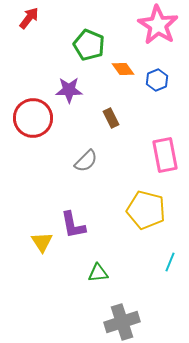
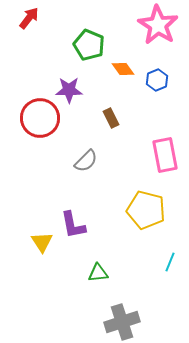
red circle: moved 7 px right
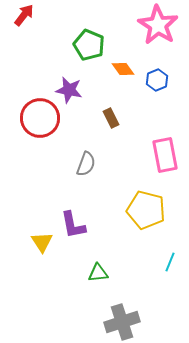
red arrow: moved 5 px left, 3 px up
purple star: rotated 12 degrees clockwise
gray semicircle: moved 3 px down; rotated 25 degrees counterclockwise
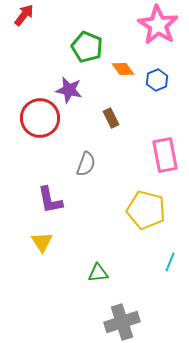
green pentagon: moved 2 px left, 2 px down
purple L-shape: moved 23 px left, 25 px up
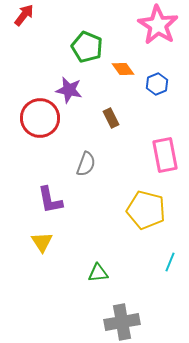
blue hexagon: moved 4 px down
gray cross: rotated 8 degrees clockwise
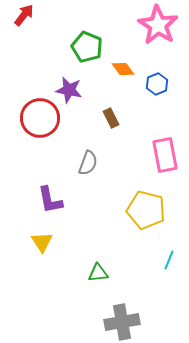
gray semicircle: moved 2 px right, 1 px up
cyan line: moved 1 px left, 2 px up
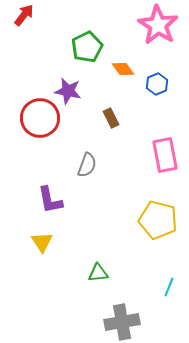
green pentagon: rotated 24 degrees clockwise
purple star: moved 1 px left, 1 px down
gray semicircle: moved 1 px left, 2 px down
yellow pentagon: moved 12 px right, 10 px down
cyan line: moved 27 px down
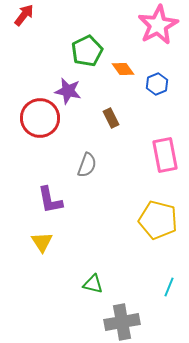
pink star: rotated 12 degrees clockwise
green pentagon: moved 4 px down
green triangle: moved 5 px left, 11 px down; rotated 20 degrees clockwise
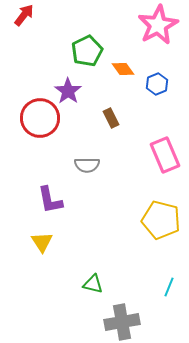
purple star: rotated 24 degrees clockwise
pink rectangle: rotated 12 degrees counterclockwise
gray semicircle: rotated 70 degrees clockwise
yellow pentagon: moved 3 px right
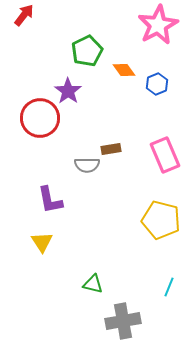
orange diamond: moved 1 px right, 1 px down
brown rectangle: moved 31 px down; rotated 72 degrees counterclockwise
gray cross: moved 1 px right, 1 px up
